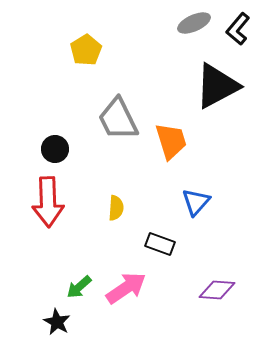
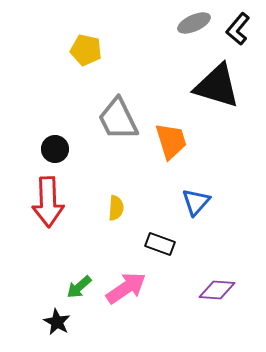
yellow pentagon: rotated 28 degrees counterclockwise
black triangle: rotated 45 degrees clockwise
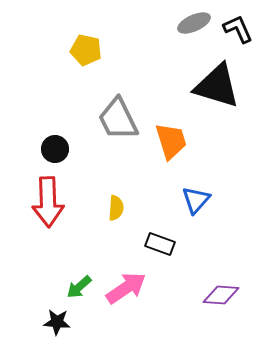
black L-shape: rotated 116 degrees clockwise
blue triangle: moved 2 px up
purple diamond: moved 4 px right, 5 px down
black star: rotated 24 degrees counterclockwise
